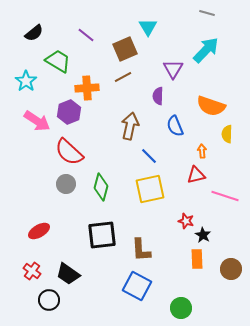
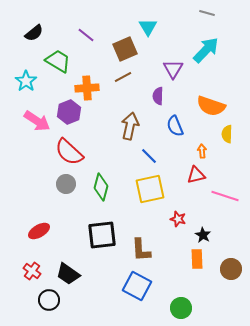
red star: moved 8 px left, 2 px up
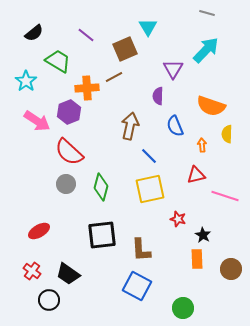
brown line: moved 9 px left
orange arrow: moved 6 px up
green circle: moved 2 px right
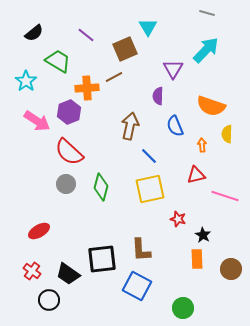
black square: moved 24 px down
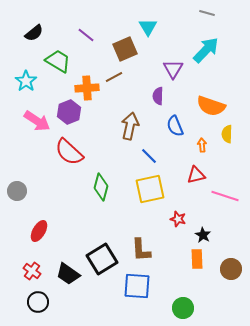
gray circle: moved 49 px left, 7 px down
red ellipse: rotated 30 degrees counterclockwise
black square: rotated 24 degrees counterclockwise
blue square: rotated 24 degrees counterclockwise
black circle: moved 11 px left, 2 px down
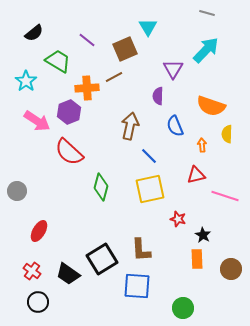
purple line: moved 1 px right, 5 px down
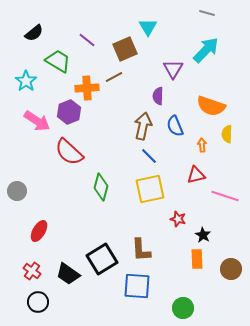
brown arrow: moved 13 px right
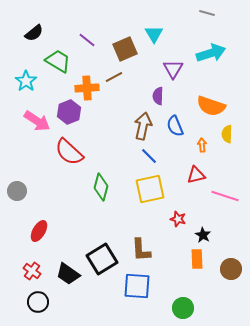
cyan triangle: moved 6 px right, 7 px down
cyan arrow: moved 5 px right, 3 px down; rotated 28 degrees clockwise
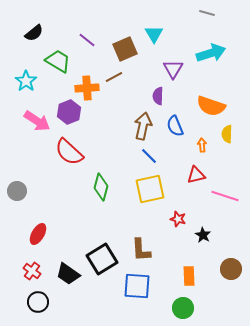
red ellipse: moved 1 px left, 3 px down
orange rectangle: moved 8 px left, 17 px down
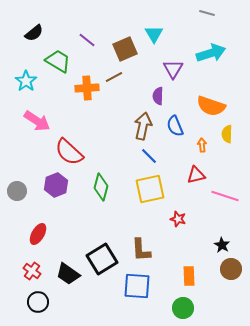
purple hexagon: moved 13 px left, 73 px down
black star: moved 19 px right, 10 px down
